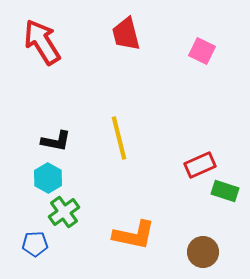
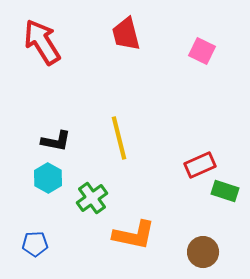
green cross: moved 28 px right, 14 px up
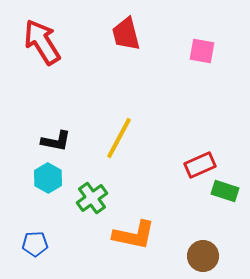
pink square: rotated 16 degrees counterclockwise
yellow line: rotated 42 degrees clockwise
brown circle: moved 4 px down
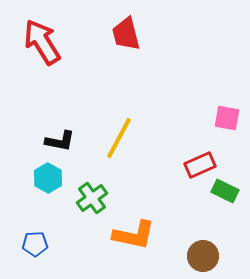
pink square: moved 25 px right, 67 px down
black L-shape: moved 4 px right
green rectangle: rotated 8 degrees clockwise
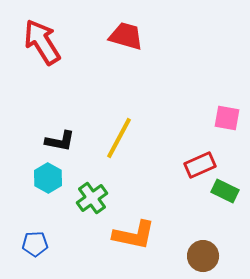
red trapezoid: moved 2 px down; rotated 120 degrees clockwise
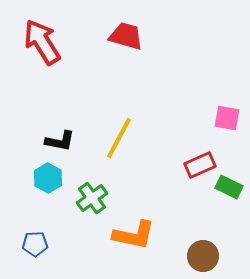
green rectangle: moved 4 px right, 4 px up
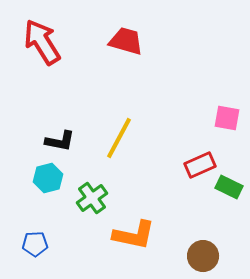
red trapezoid: moved 5 px down
cyan hexagon: rotated 16 degrees clockwise
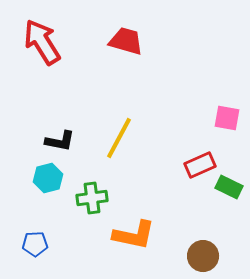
green cross: rotated 28 degrees clockwise
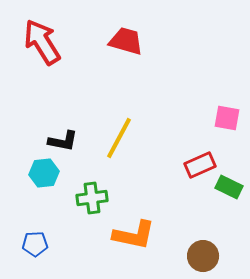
black L-shape: moved 3 px right
cyan hexagon: moved 4 px left, 5 px up; rotated 8 degrees clockwise
